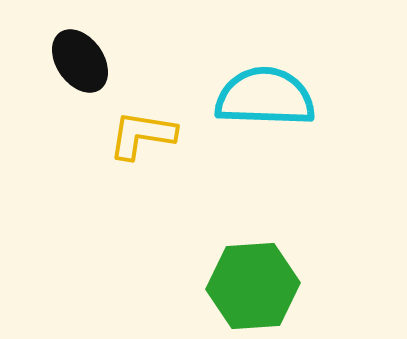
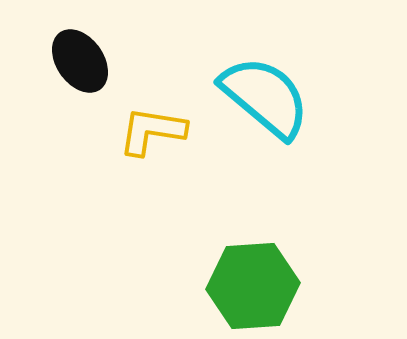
cyan semicircle: rotated 38 degrees clockwise
yellow L-shape: moved 10 px right, 4 px up
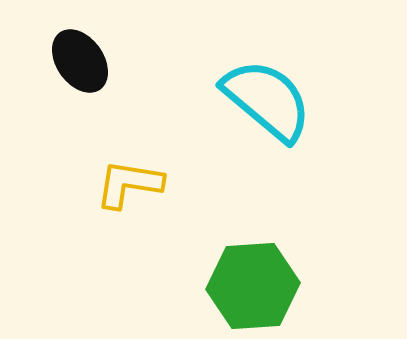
cyan semicircle: moved 2 px right, 3 px down
yellow L-shape: moved 23 px left, 53 px down
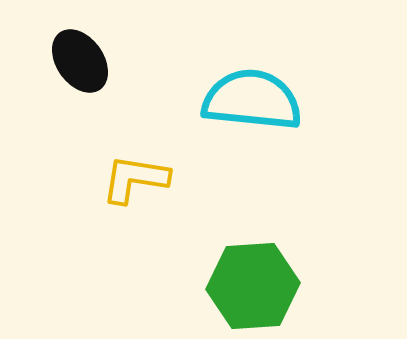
cyan semicircle: moved 15 px left; rotated 34 degrees counterclockwise
yellow L-shape: moved 6 px right, 5 px up
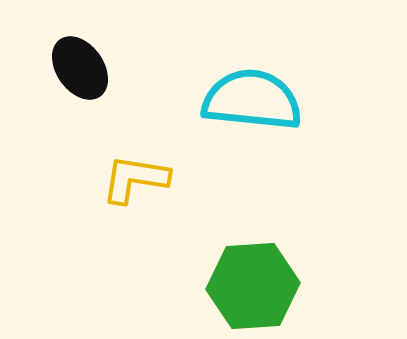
black ellipse: moved 7 px down
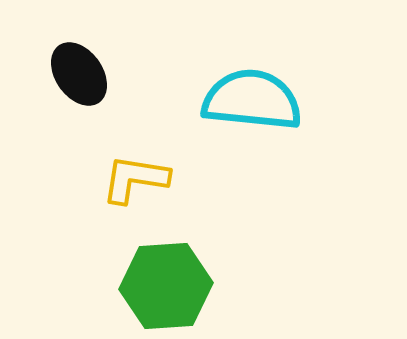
black ellipse: moved 1 px left, 6 px down
green hexagon: moved 87 px left
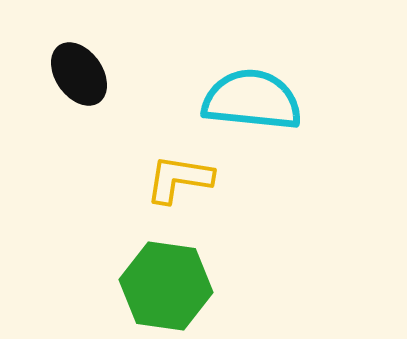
yellow L-shape: moved 44 px right
green hexagon: rotated 12 degrees clockwise
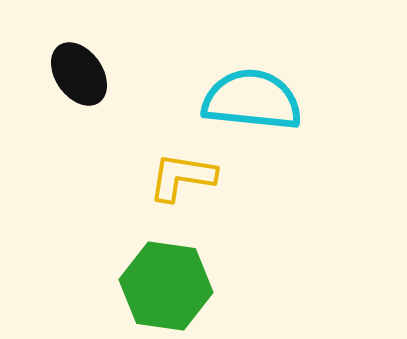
yellow L-shape: moved 3 px right, 2 px up
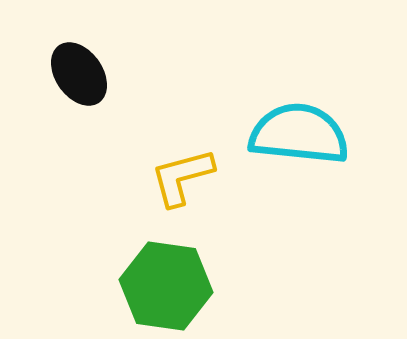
cyan semicircle: moved 47 px right, 34 px down
yellow L-shape: rotated 24 degrees counterclockwise
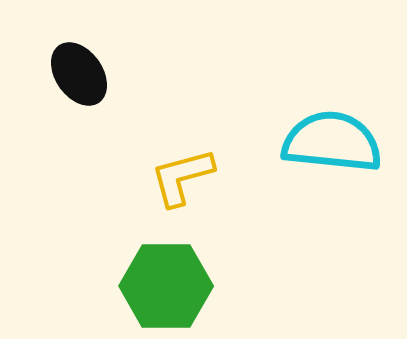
cyan semicircle: moved 33 px right, 8 px down
green hexagon: rotated 8 degrees counterclockwise
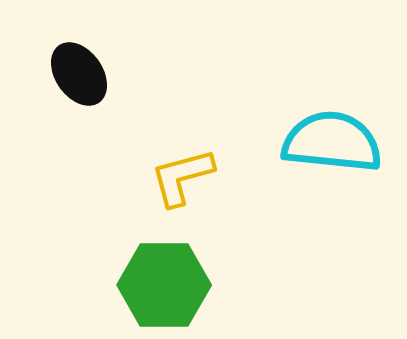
green hexagon: moved 2 px left, 1 px up
